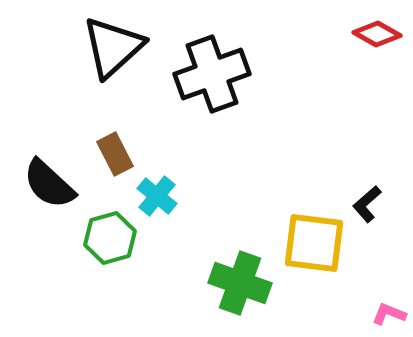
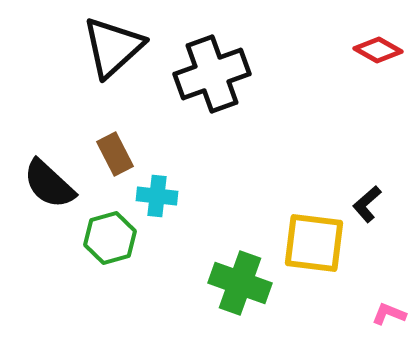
red diamond: moved 1 px right, 16 px down
cyan cross: rotated 33 degrees counterclockwise
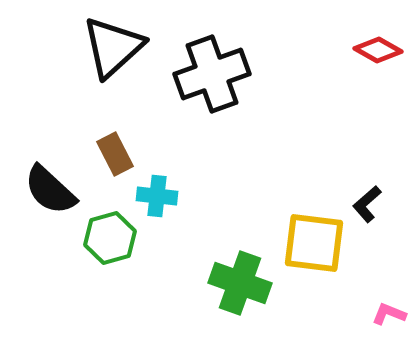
black semicircle: moved 1 px right, 6 px down
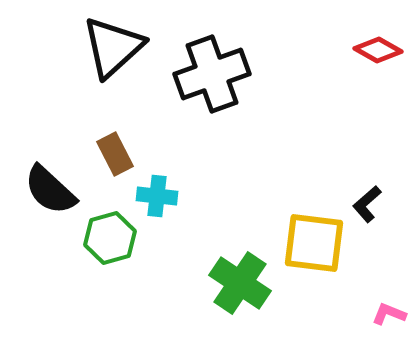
green cross: rotated 14 degrees clockwise
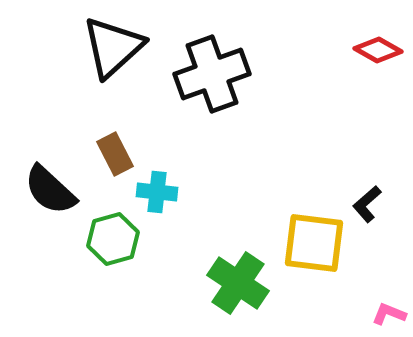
cyan cross: moved 4 px up
green hexagon: moved 3 px right, 1 px down
green cross: moved 2 px left
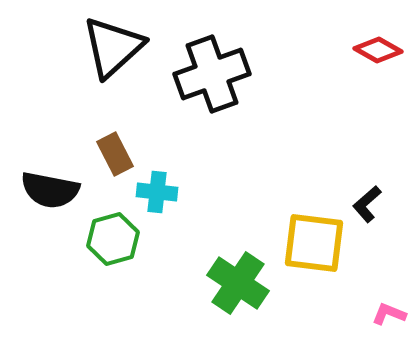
black semicircle: rotated 32 degrees counterclockwise
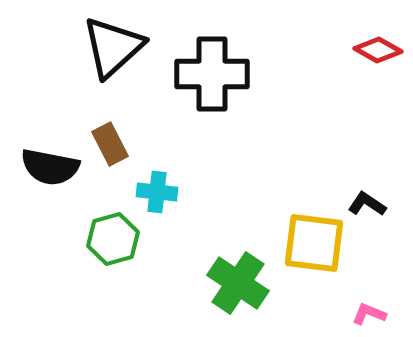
black cross: rotated 20 degrees clockwise
brown rectangle: moved 5 px left, 10 px up
black semicircle: moved 23 px up
black L-shape: rotated 75 degrees clockwise
pink L-shape: moved 20 px left
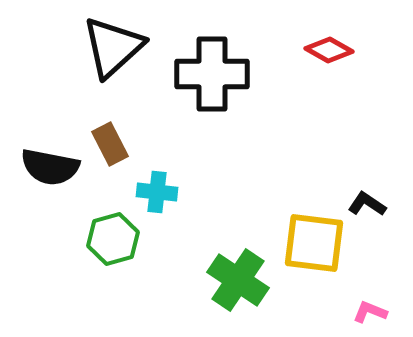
red diamond: moved 49 px left
green cross: moved 3 px up
pink L-shape: moved 1 px right, 2 px up
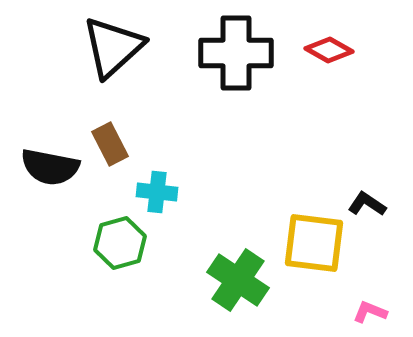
black cross: moved 24 px right, 21 px up
green hexagon: moved 7 px right, 4 px down
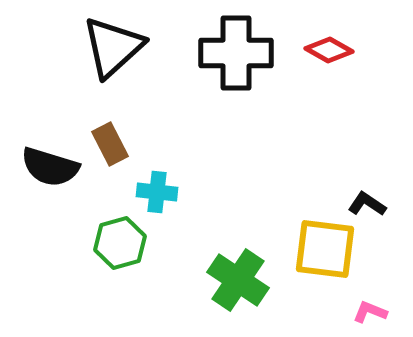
black semicircle: rotated 6 degrees clockwise
yellow square: moved 11 px right, 6 px down
